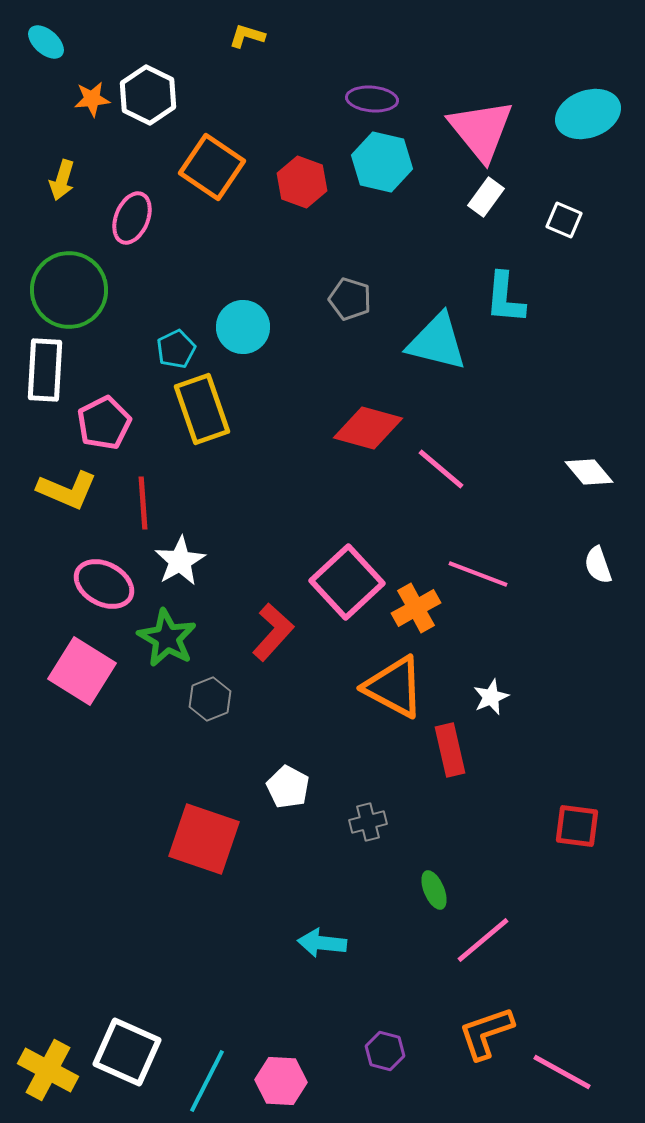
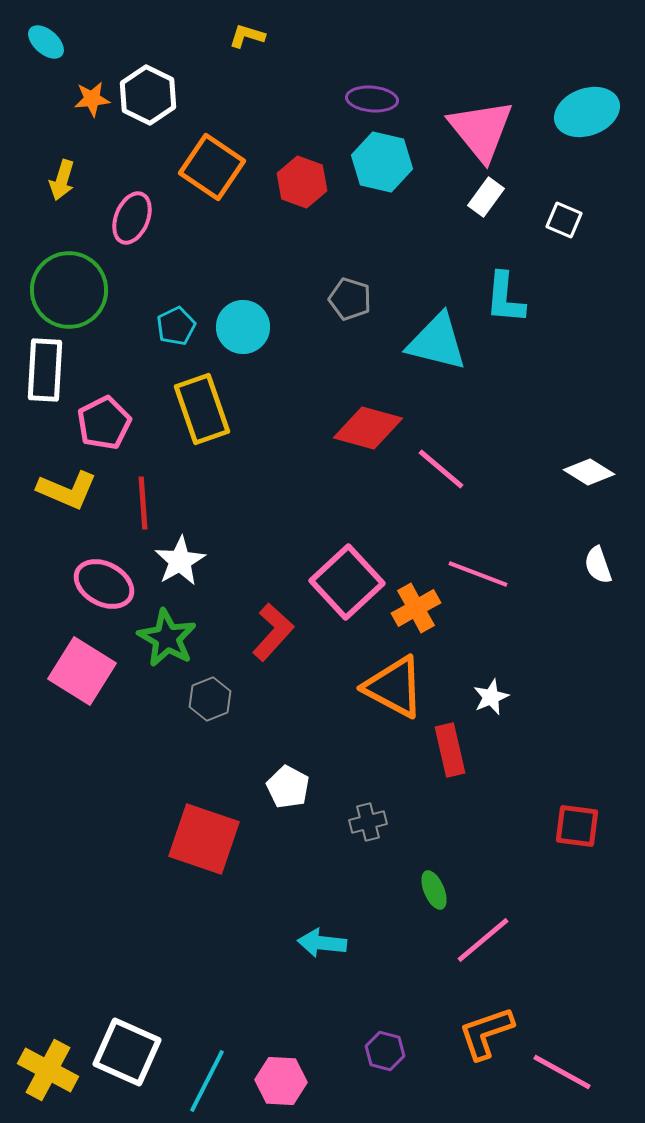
cyan ellipse at (588, 114): moved 1 px left, 2 px up
cyan pentagon at (176, 349): moved 23 px up
white diamond at (589, 472): rotated 18 degrees counterclockwise
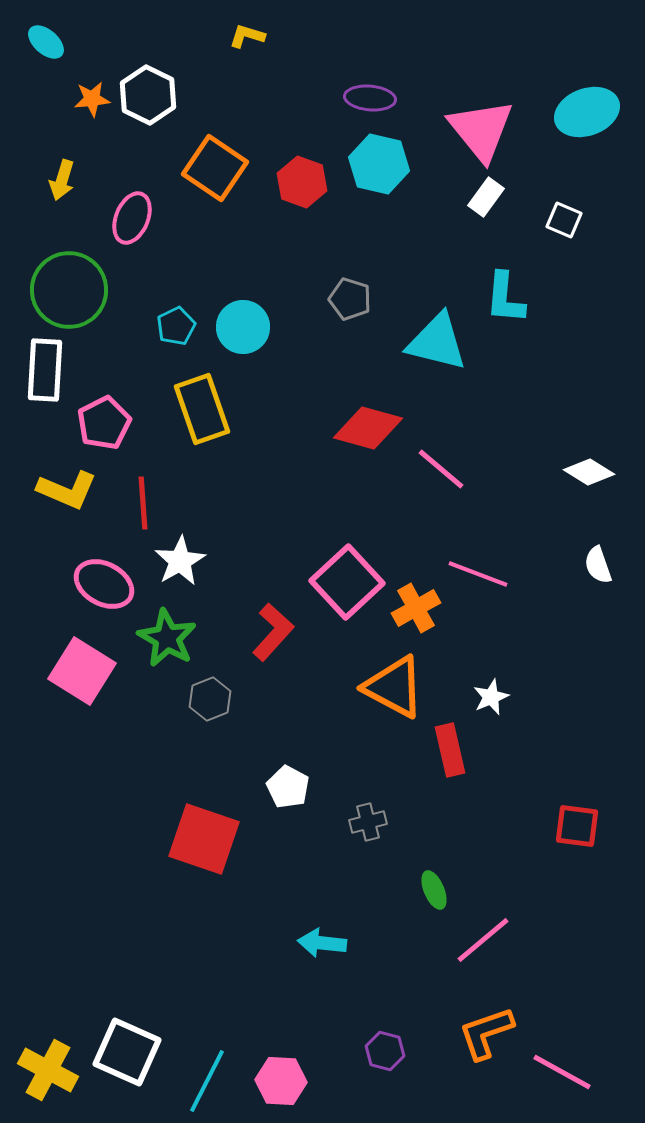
purple ellipse at (372, 99): moved 2 px left, 1 px up
cyan hexagon at (382, 162): moved 3 px left, 2 px down
orange square at (212, 167): moved 3 px right, 1 px down
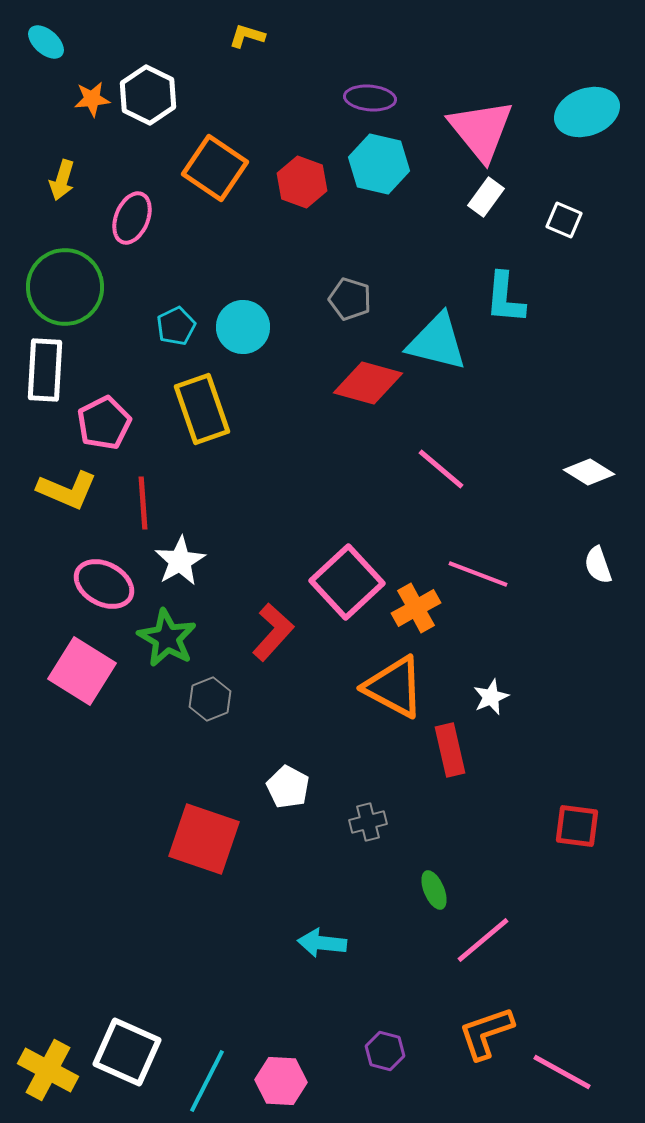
green circle at (69, 290): moved 4 px left, 3 px up
red diamond at (368, 428): moved 45 px up
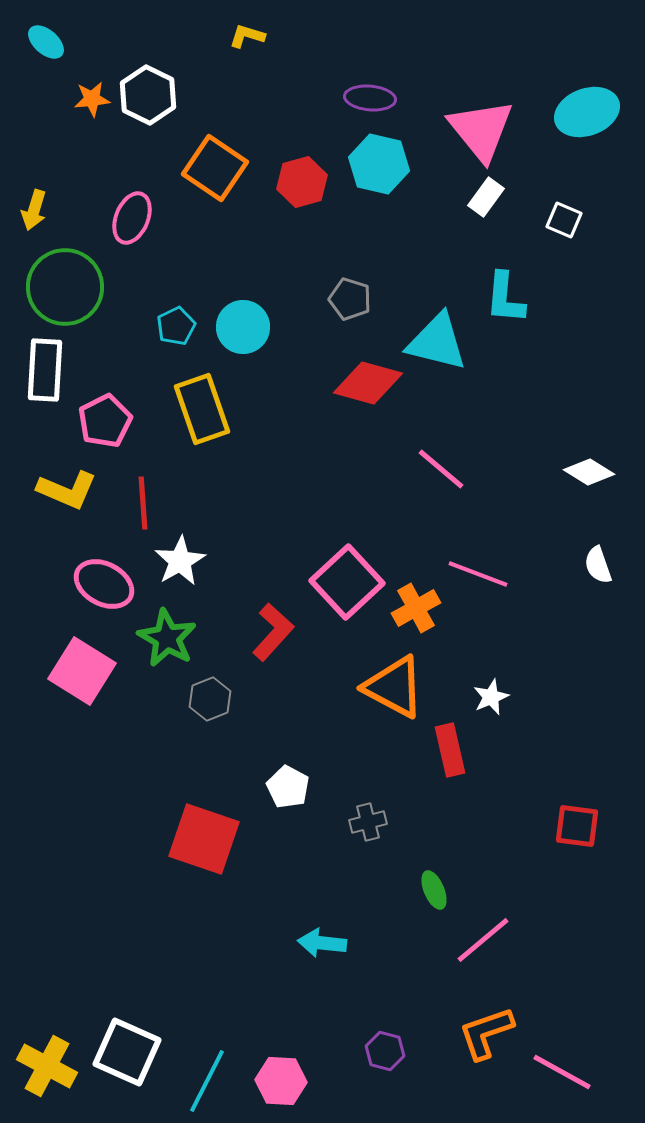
yellow arrow at (62, 180): moved 28 px left, 30 px down
red hexagon at (302, 182): rotated 24 degrees clockwise
pink pentagon at (104, 423): moved 1 px right, 2 px up
yellow cross at (48, 1070): moved 1 px left, 4 px up
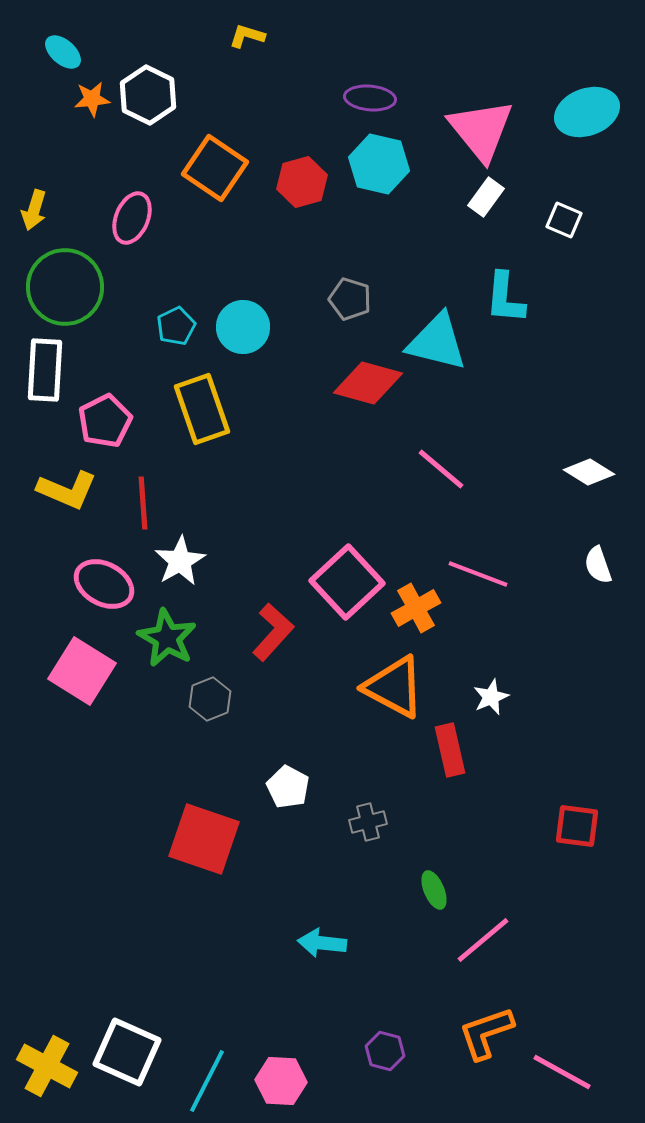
cyan ellipse at (46, 42): moved 17 px right, 10 px down
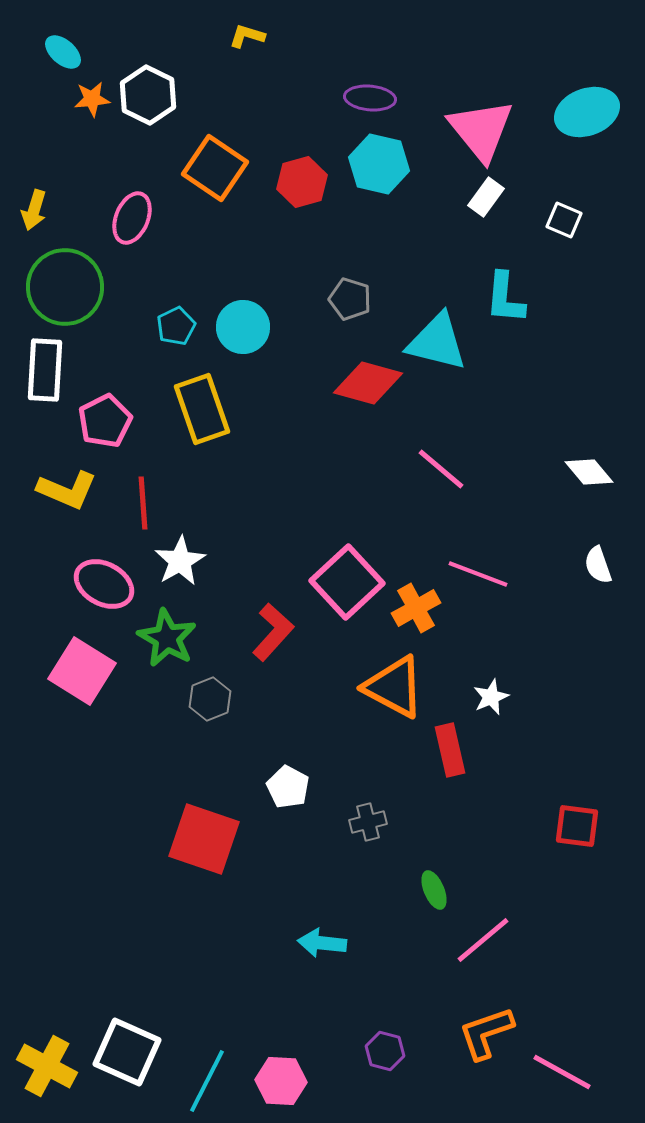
white diamond at (589, 472): rotated 18 degrees clockwise
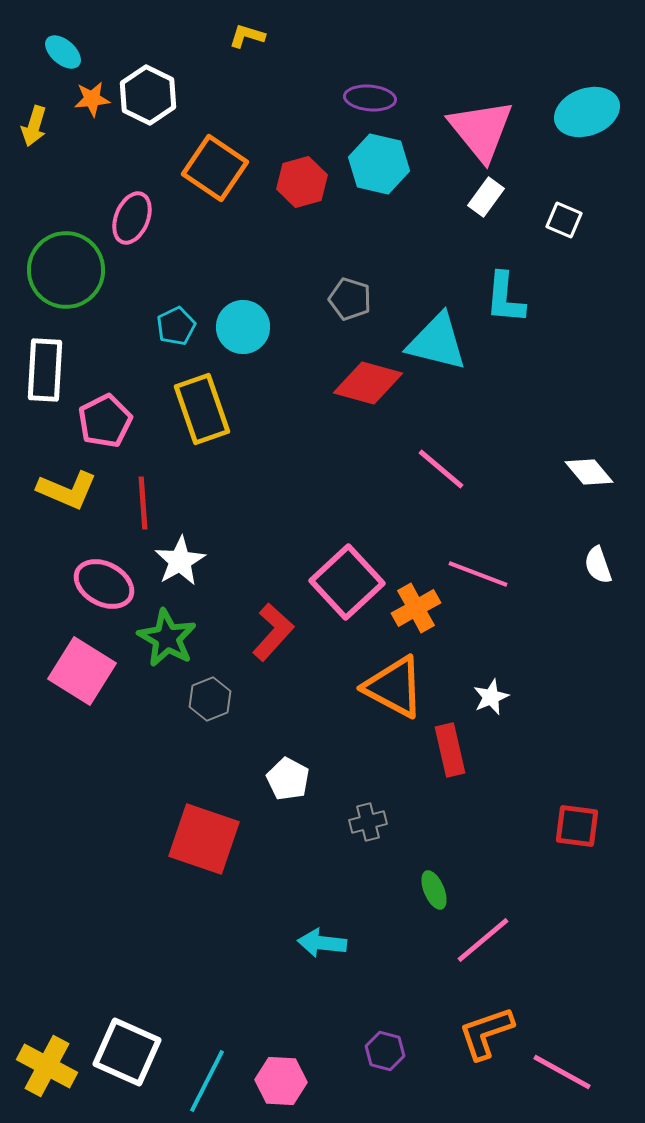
yellow arrow at (34, 210): moved 84 px up
green circle at (65, 287): moved 1 px right, 17 px up
white pentagon at (288, 787): moved 8 px up
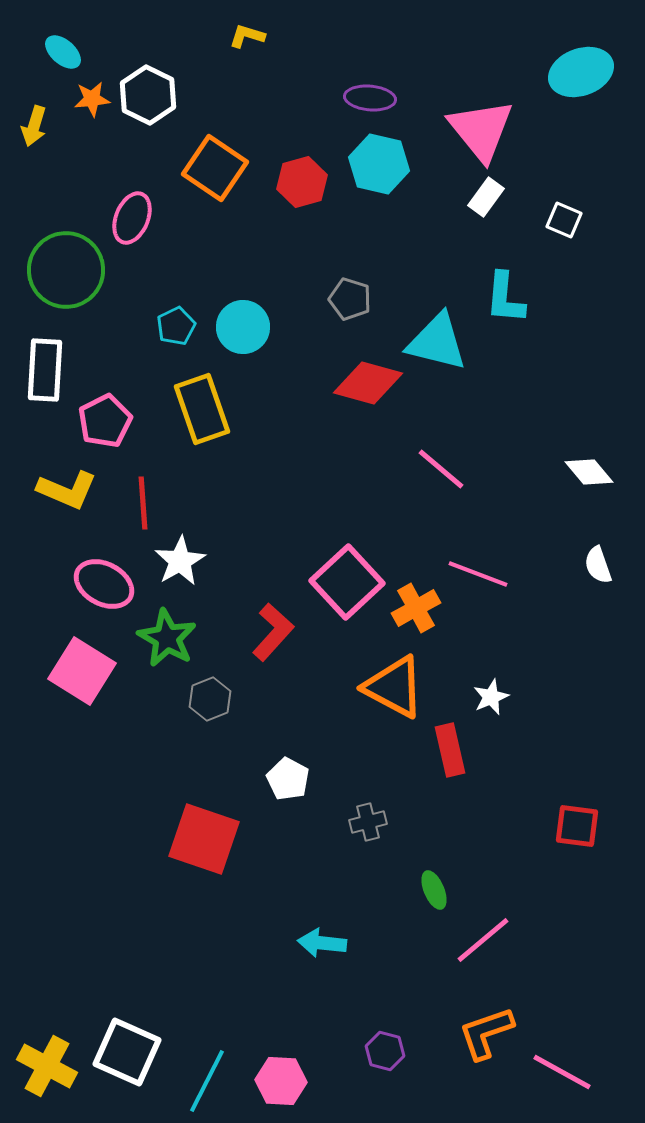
cyan ellipse at (587, 112): moved 6 px left, 40 px up
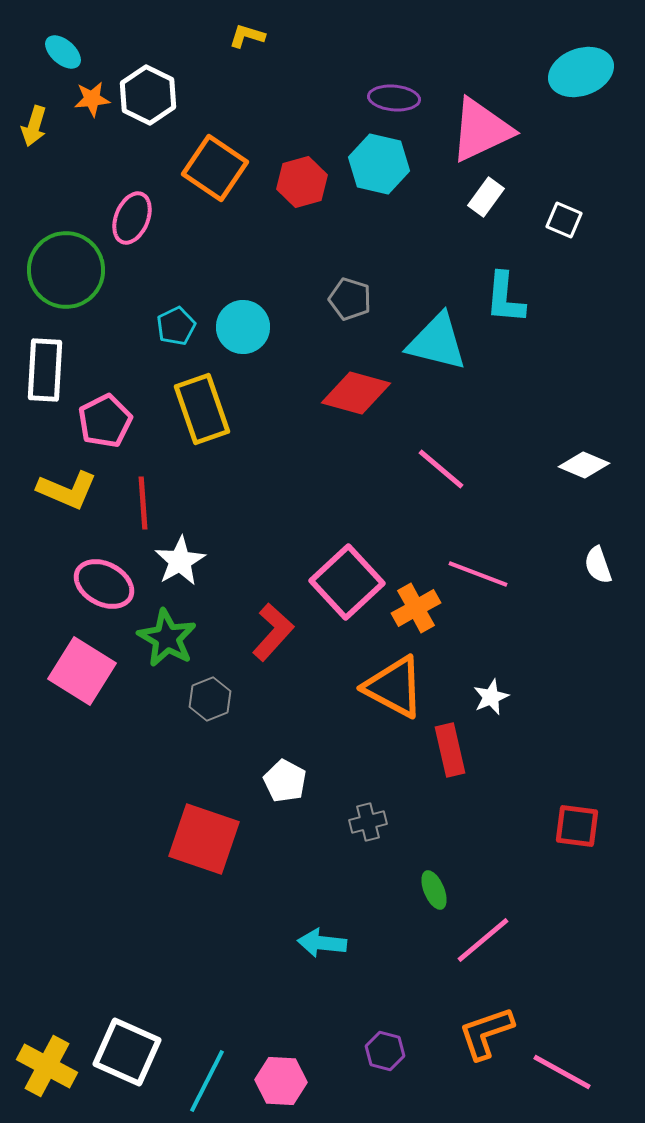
purple ellipse at (370, 98): moved 24 px right
pink triangle at (481, 130): rotated 44 degrees clockwise
red diamond at (368, 383): moved 12 px left, 10 px down
white diamond at (589, 472): moved 5 px left, 7 px up; rotated 27 degrees counterclockwise
white pentagon at (288, 779): moved 3 px left, 2 px down
